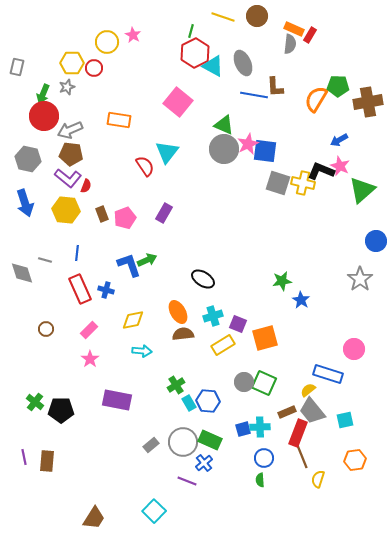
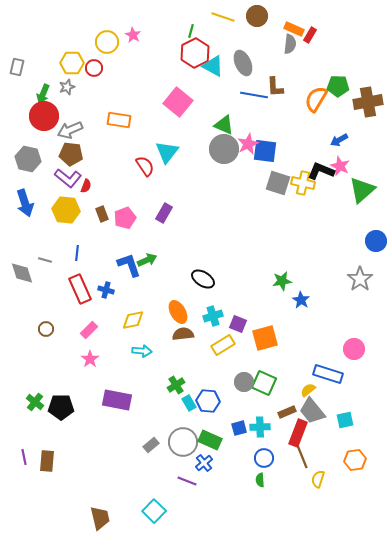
black pentagon at (61, 410): moved 3 px up
blue square at (243, 429): moved 4 px left, 1 px up
brown trapezoid at (94, 518): moved 6 px right; rotated 45 degrees counterclockwise
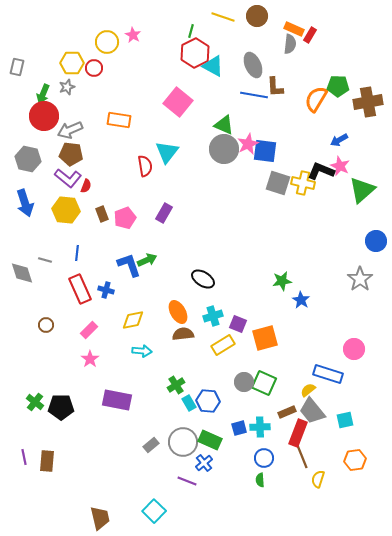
gray ellipse at (243, 63): moved 10 px right, 2 px down
red semicircle at (145, 166): rotated 25 degrees clockwise
brown circle at (46, 329): moved 4 px up
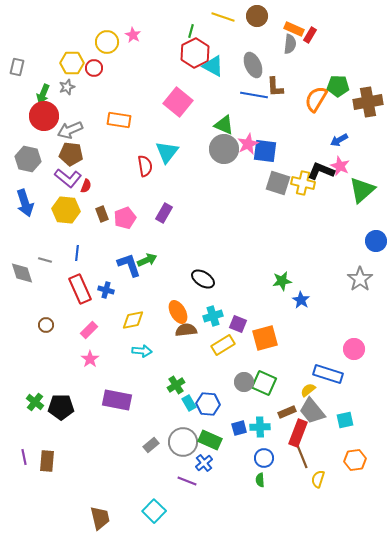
brown semicircle at (183, 334): moved 3 px right, 4 px up
blue hexagon at (208, 401): moved 3 px down
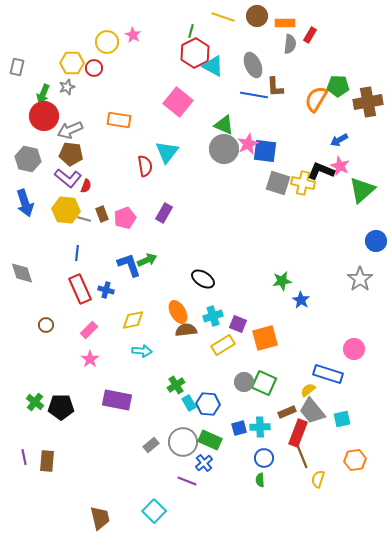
orange rectangle at (294, 29): moved 9 px left, 6 px up; rotated 24 degrees counterclockwise
gray line at (45, 260): moved 39 px right, 41 px up
cyan square at (345, 420): moved 3 px left, 1 px up
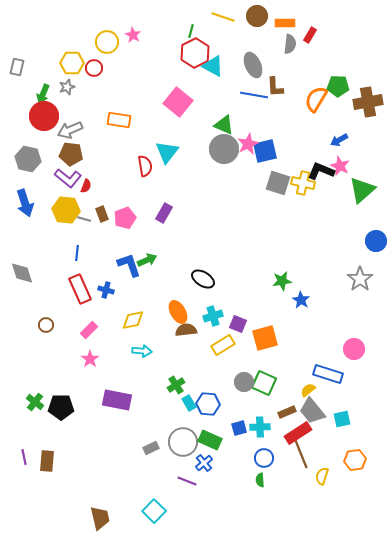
blue square at (265, 151): rotated 20 degrees counterclockwise
red rectangle at (298, 433): rotated 36 degrees clockwise
gray rectangle at (151, 445): moved 3 px down; rotated 14 degrees clockwise
yellow semicircle at (318, 479): moved 4 px right, 3 px up
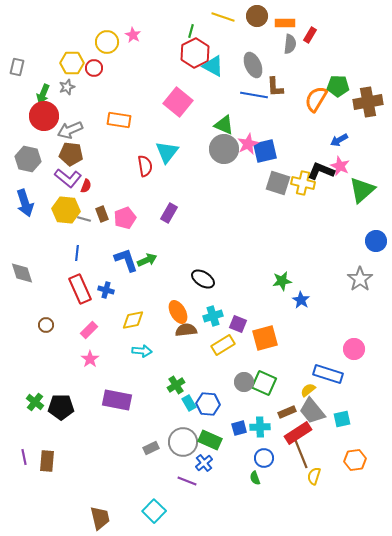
purple rectangle at (164, 213): moved 5 px right
blue L-shape at (129, 265): moved 3 px left, 5 px up
yellow semicircle at (322, 476): moved 8 px left
green semicircle at (260, 480): moved 5 px left, 2 px up; rotated 16 degrees counterclockwise
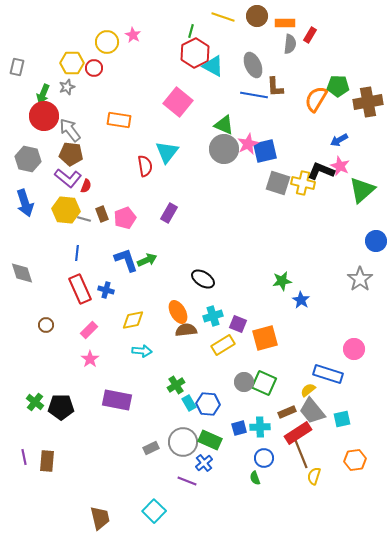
gray arrow at (70, 130): rotated 75 degrees clockwise
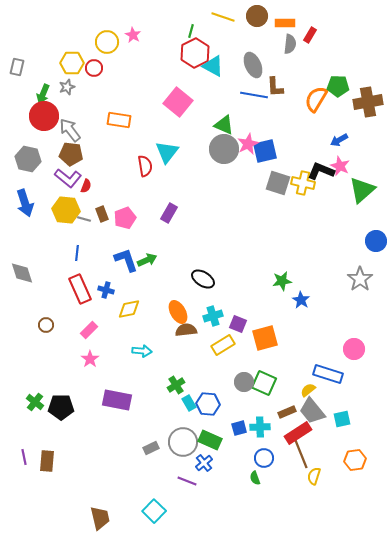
yellow diamond at (133, 320): moved 4 px left, 11 px up
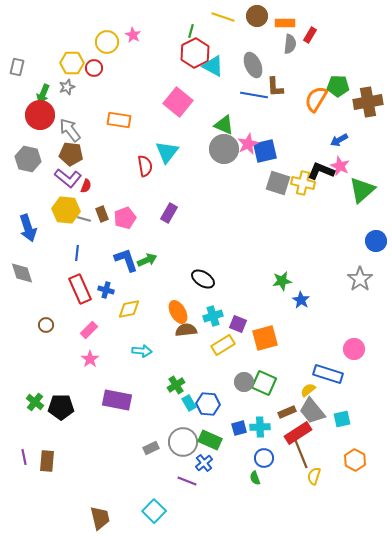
red circle at (44, 116): moved 4 px left, 1 px up
blue arrow at (25, 203): moved 3 px right, 25 px down
orange hexagon at (355, 460): rotated 25 degrees counterclockwise
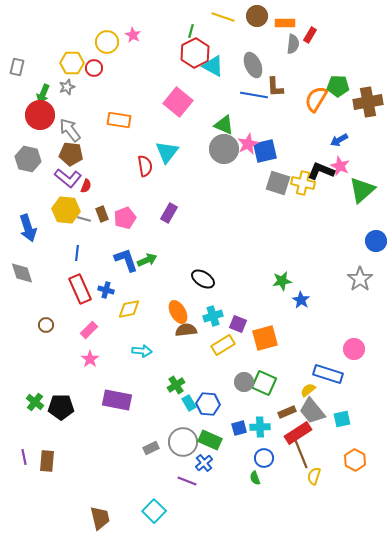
gray semicircle at (290, 44): moved 3 px right
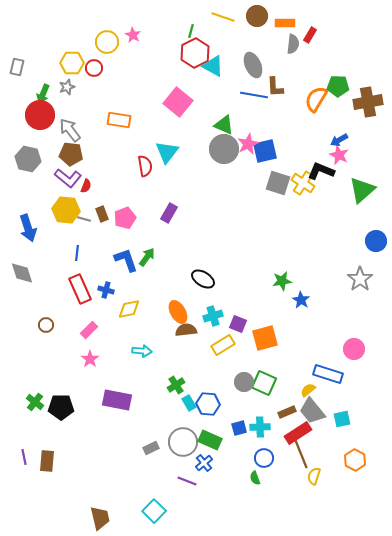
pink star at (340, 166): moved 1 px left, 11 px up
yellow cross at (303, 183): rotated 20 degrees clockwise
green arrow at (147, 260): moved 3 px up; rotated 30 degrees counterclockwise
